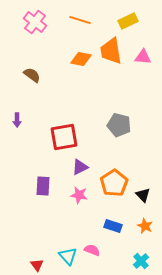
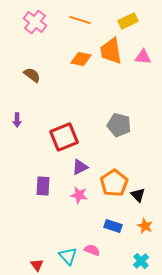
red square: rotated 12 degrees counterclockwise
black triangle: moved 5 px left
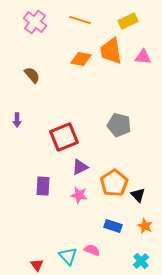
brown semicircle: rotated 12 degrees clockwise
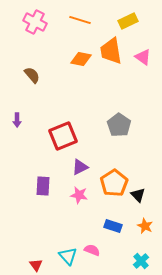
pink cross: rotated 10 degrees counterclockwise
pink triangle: rotated 30 degrees clockwise
gray pentagon: rotated 20 degrees clockwise
red square: moved 1 px left, 1 px up
red triangle: moved 1 px left
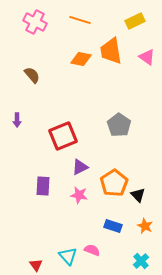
yellow rectangle: moved 7 px right
pink triangle: moved 4 px right
